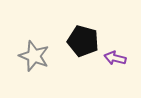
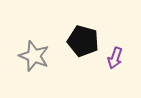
purple arrow: rotated 85 degrees counterclockwise
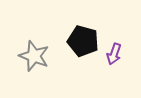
purple arrow: moved 1 px left, 4 px up
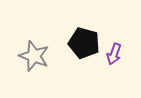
black pentagon: moved 1 px right, 2 px down
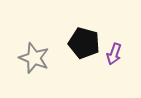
gray star: moved 2 px down
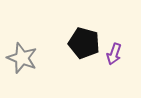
gray star: moved 12 px left
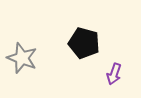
purple arrow: moved 20 px down
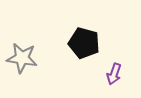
gray star: rotated 12 degrees counterclockwise
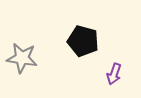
black pentagon: moved 1 px left, 2 px up
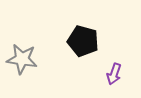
gray star: moved 1 px down
